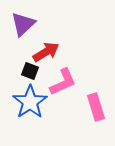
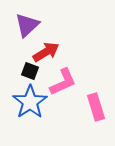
purple triangle: moved 4 px right, 1 px down
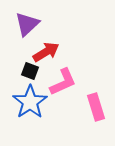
purple triangle: moved 1 px up
